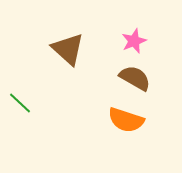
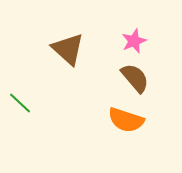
brown semicircle: rotated 20 degrees clockwise
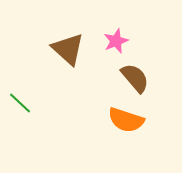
pink star: moved 18 px left
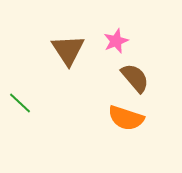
brown triangle: moved 1 px down; rotated 15 degrees clockwise
orange semicircle: moved 2 px up
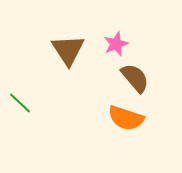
pink star: moved 3 px down
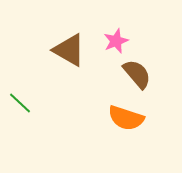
pink star: moved 3 px up
brown triangle: moved 1 px right; rotated 27 degrees counterclockwise
brown semicircle: moved 2 px right, 4 px up
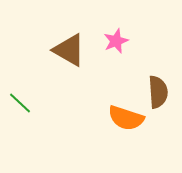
brown semicircle: moved 21 px right, 18 px down; rotated 36 degrees clockwise
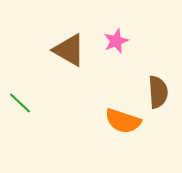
orange semicircle: moved 3 px left, 3 px down
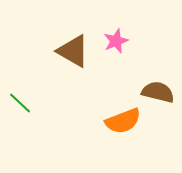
brown triangle: moved 4 px right, 1 px down
brown semicircle: rotated 72 degrees counterclockwise
orange semicircle: rotated 39 degrees counterclockwise
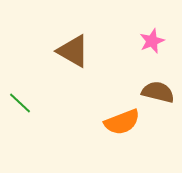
pink star: moved 36 px right
orange semicircle: moved 1 px left, 1 px down
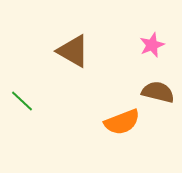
pink star: moved 4 px down
green line: moved 2 px right, 2 px up
